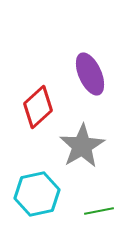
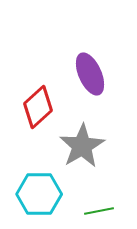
cyan hexagon: moved 2 px right; rotated 12 degrees clockwise
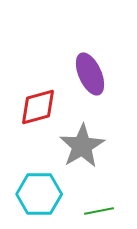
red diamond: rotated 27 degrees clockwise
